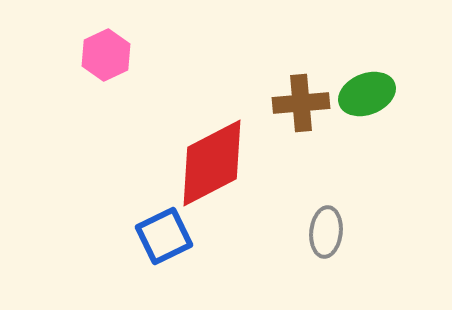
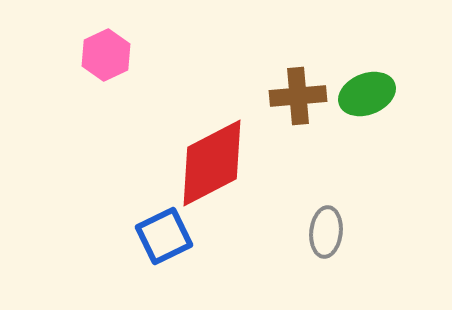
brown cross: moved 3 px left, 7 px up
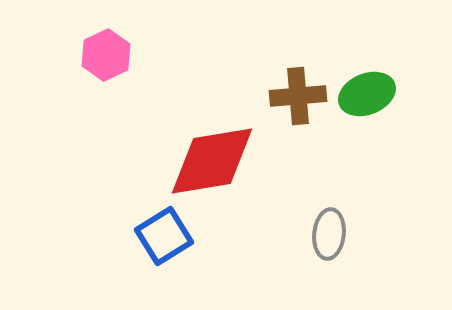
red diamond: moved 2 px up; rotated 18 degrees clockwise
gray ellipse: moved 3 px right, 2 px down
blue square: rotated 6 degrees counterclockwise
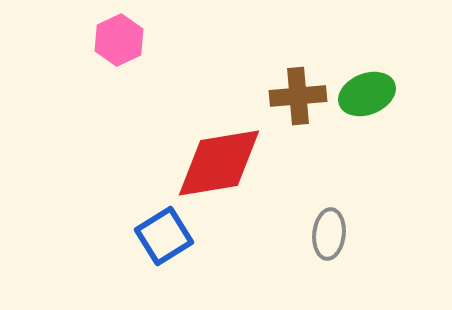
pink hexagon: moved 13 px right, 15 px up
red diamond: moved 7 px right, 2 px down
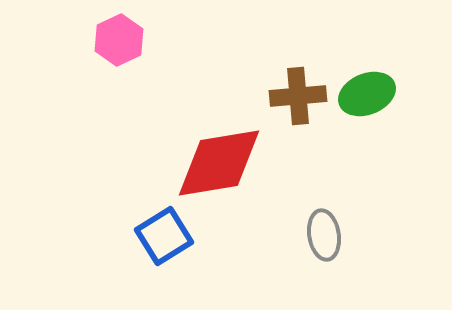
gray ellipse: moved 5 px left, 1 px down; rotated 15 degrees counterclockwise
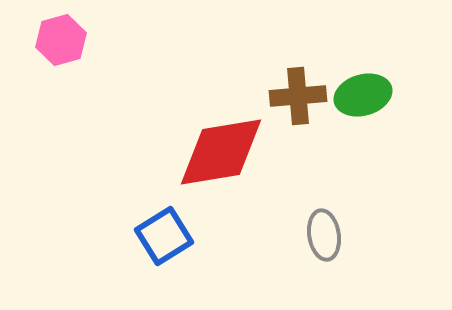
pink hexagon: moved 58 px left; rotated 9 degrees clockwise
green ellipse: moved 4 px left, 1 px down; rotated 6 degrees clockwise
red diamond: moved 2 px right, 11 px up
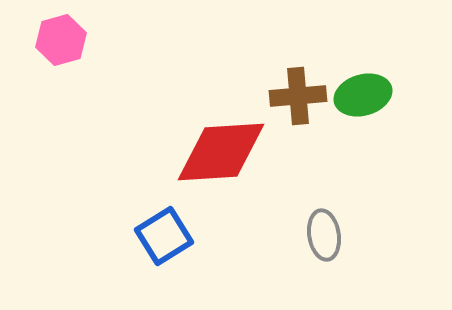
red diamond: rotated 6 degrees clockwise
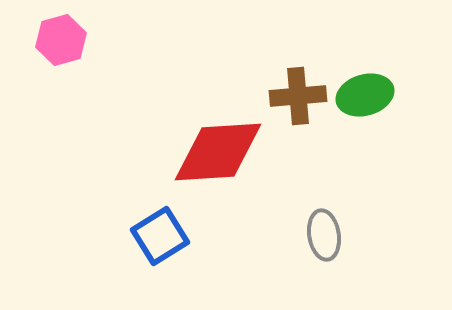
green ellipse: moved 2 px right
red diamond: moved 3 px left
blue square: moved 4 px left
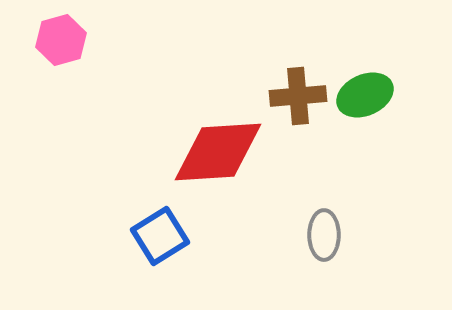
green ellipse: rotated 8 degrees counterclockwise
gray ellipse: rotated 9 degrees clockwise
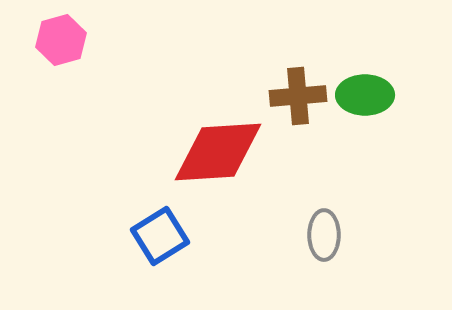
green ellipse: rotated 24 degrees clockwise
